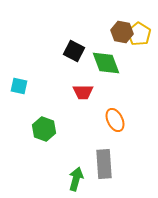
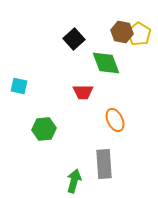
black square: moved 12 px up; rotated 20 degrees clockwise
green hexagon: rotated 25 degrees counterclockwise
green arrow: moved 2 px left, 2 px down
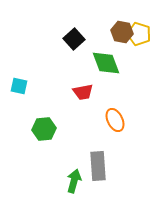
yellow pentagon: rotated 15 degrees counterclockwise
red trapezoid: rotated 10 degrees counterclockwise
gray rectangle: moved 6 px left, 2 px down
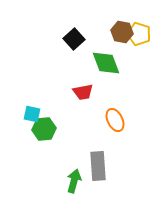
cyan square: moved 13 px right, 28 px down
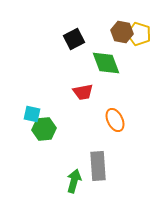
black square: rotated 15 degrees clockwise
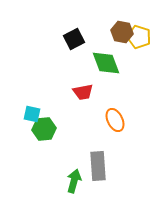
yellow pentagon: moved 3 px down
